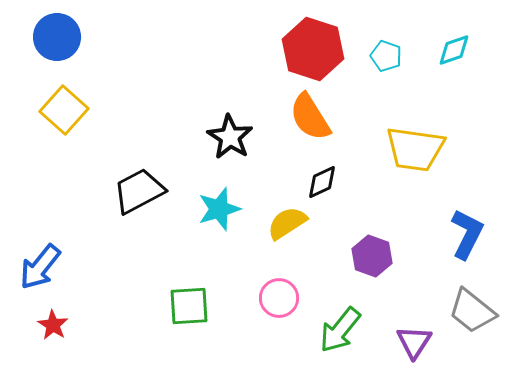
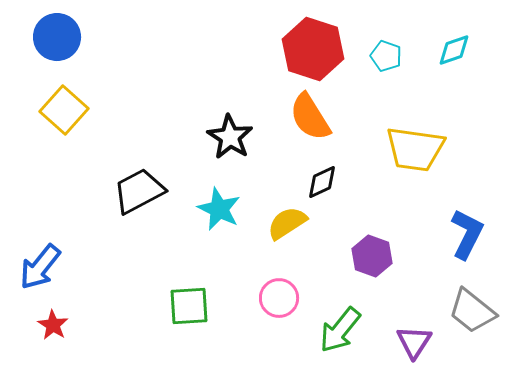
cyan star: rotated 30 degrees counterclockwise
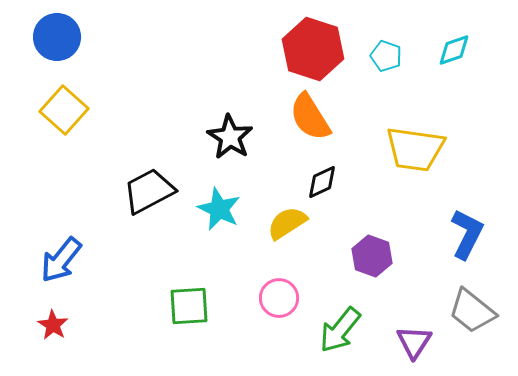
black trapezoid: moved 10 px right
blue arrow: moved 21 px right, 7 px up
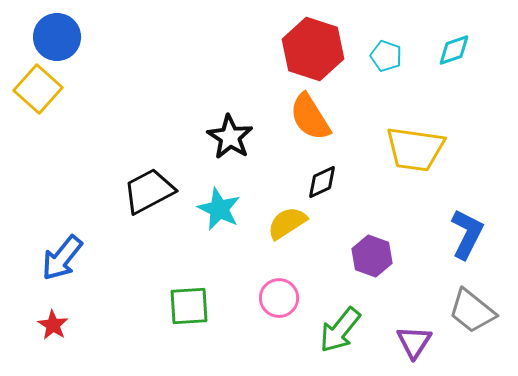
yellow square: moved 26 px left, 21 px up
blue arrow: moved 1 px right, 2 px up
